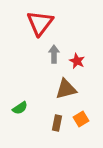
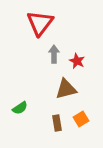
brown rectangle: rotated 21 degrees counterclockwise
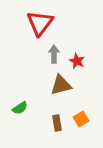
brown triangle: moved 5 px left, 4 px up
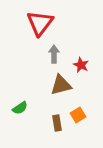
red star: moved 4 px right, 4 px down
orange square: moved 3 px left, 4 px up
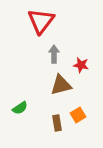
red triangle: moved 1 px right, 2 px up
red star: rotated 14 degrees counterclockwise
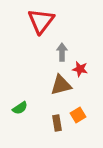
gray arrow: moved 8 px right, 2 px up
red star: moved 1 px left, 4 px down
